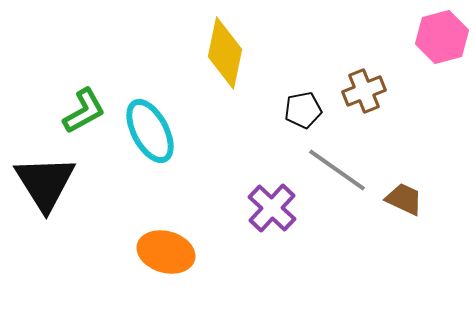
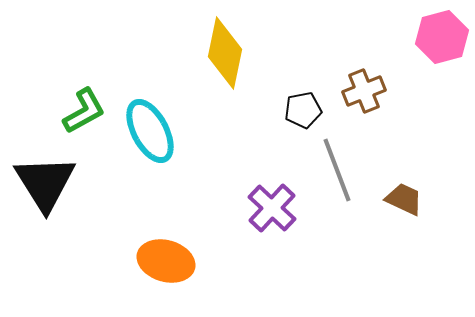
gray line: rotated 34 degrees clockwise
orange ellipse: moved 9 px down
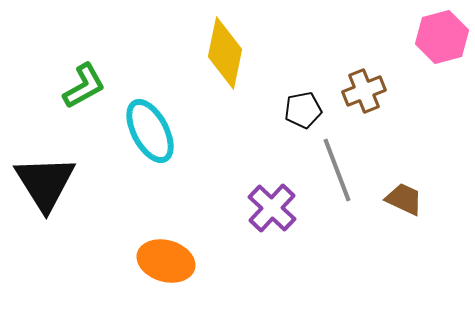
green L-shape: moved 25 px up
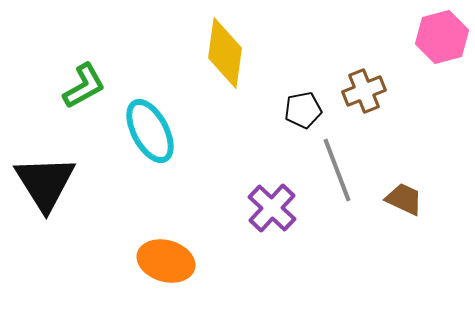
yellow diamond: rotated 4 degrees counterclockwise
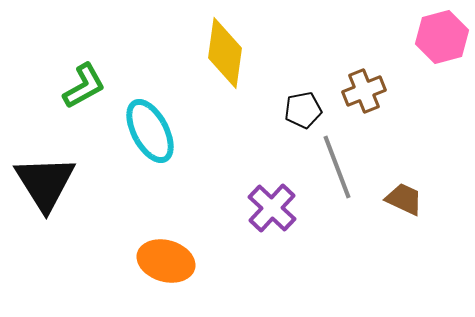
gray line: moved 3 px up
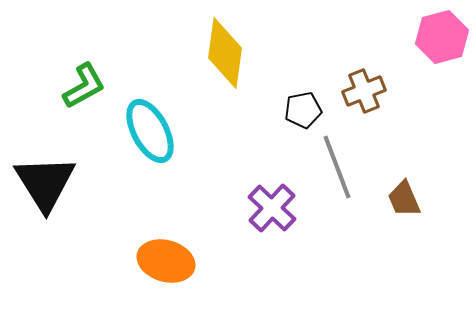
brown trapezoid: rotated 138 degrees counterclockwise
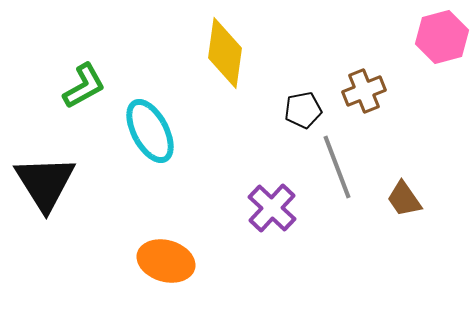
brown trapezoid: rotated 12 degrees counterclockwise
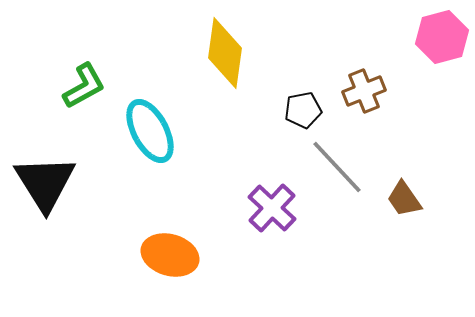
gray line: rotated 22 degrees counterclockwise
orange ellipse: moved 4 px right, 6 px up
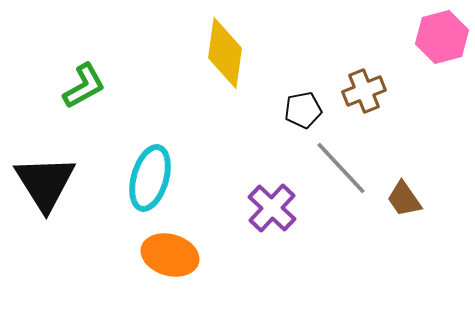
cyan ellipse: moved 47 px down; rotated 44 degrees clockwise
gray line: moved 4 px right, 1 px down
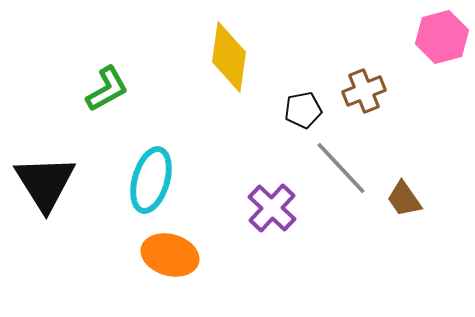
yellow diamond: moved 4 px right, 4 px down
green L-shape: moved 23 px right, 3 px down
cyan ellipse: moved 1 px right, 2 px down
